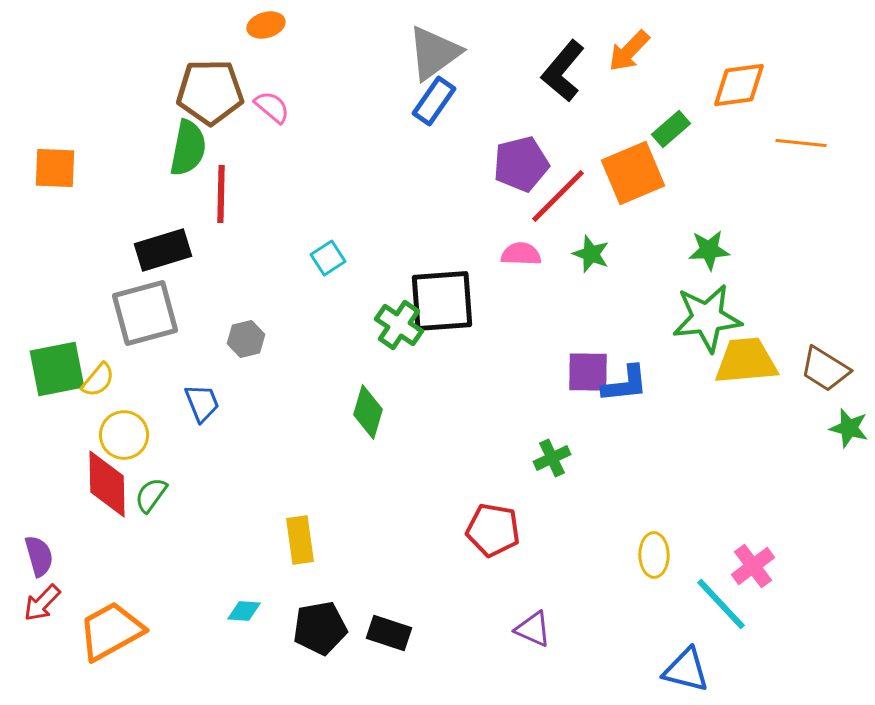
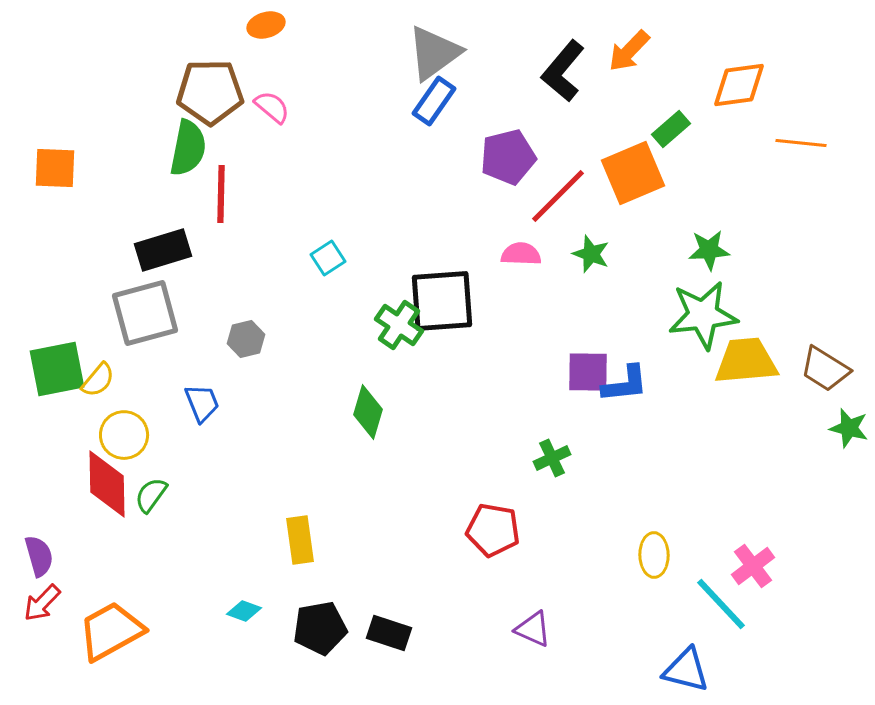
purple pentagon at (521, 164): moved 13 px left, 7 px up
green star at (707, 318): moved 4 px left, 3 px up
cyan diamond at (244, 611): rotated 16 degrees clockwise
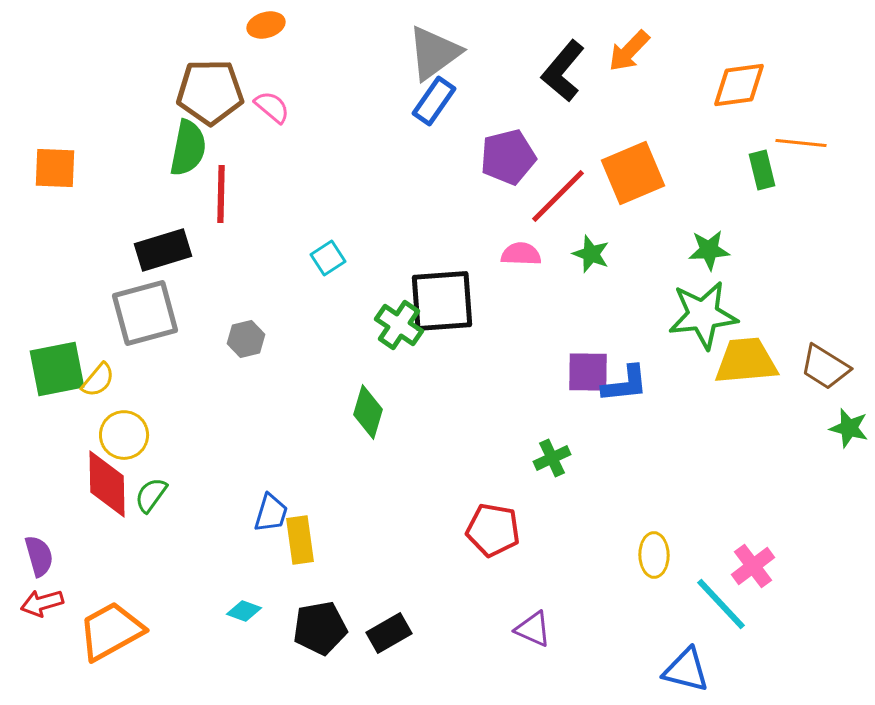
green rectangle at (671, 129): moved 91 px right, 41 px down; rotated 63 degrees counterclockwise
brown trapezoid at (825, 369): moved 2 px up
blue trapezoid at (202, 403): moved 69 px right, 110 px down; rotated 39 degrees clockwise
red arrow at (42, 603): rotated 30 degrees clockwise
black rectangle at (389, 633): rotated 48 degrees counterclockwise
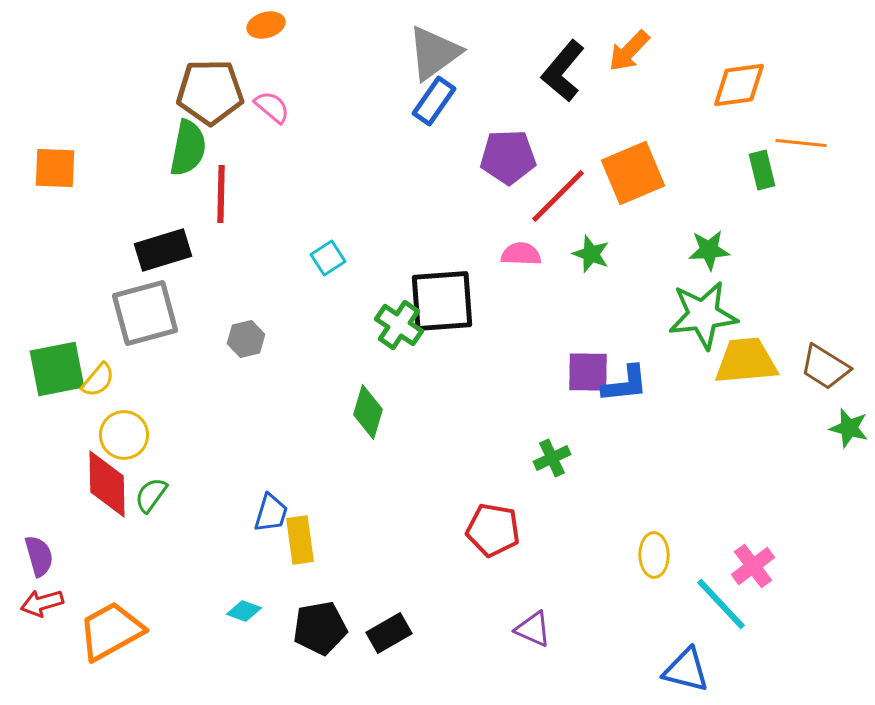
purple pentagon at (508, 157): rotated 12 degrees clockwise
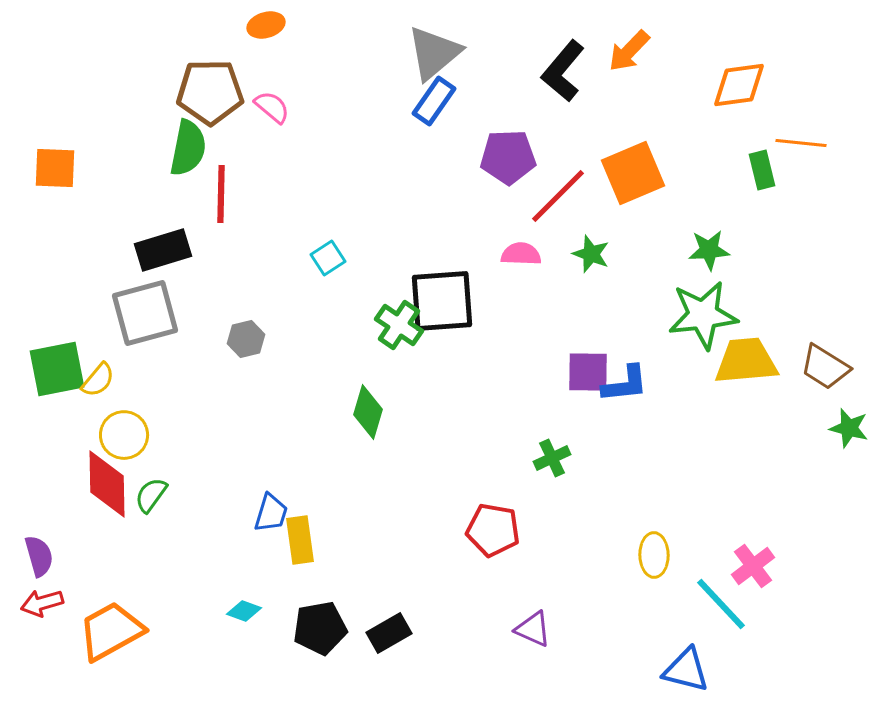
gray triangle at (434, 53): rotated 4 degrees counterclockwise
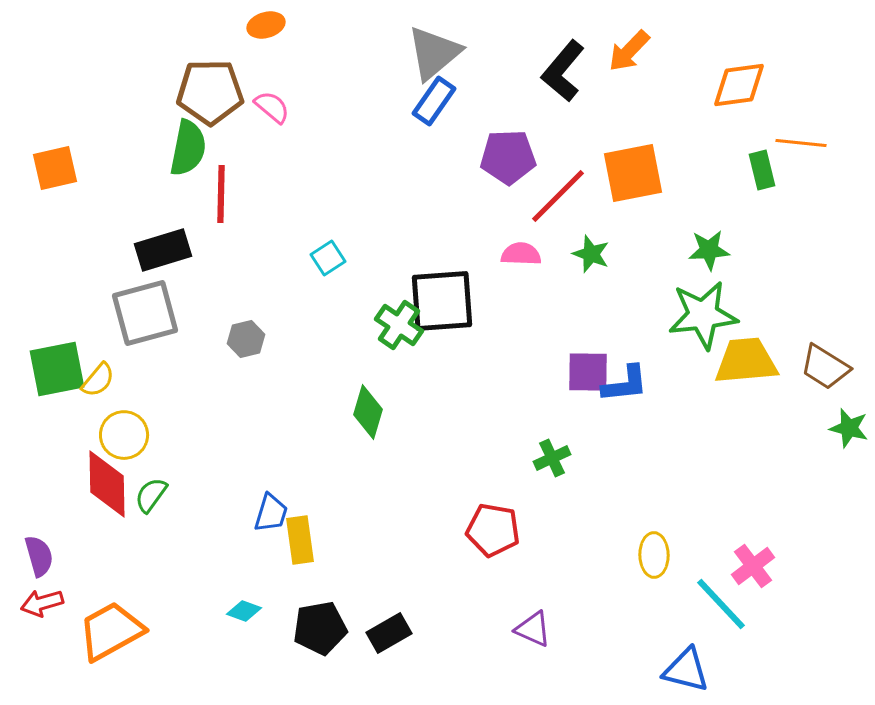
orange square at (55, 168): rotated 15 degrees counterclockwise
orange square at (633, 173): rotated 12 degrees clockwise
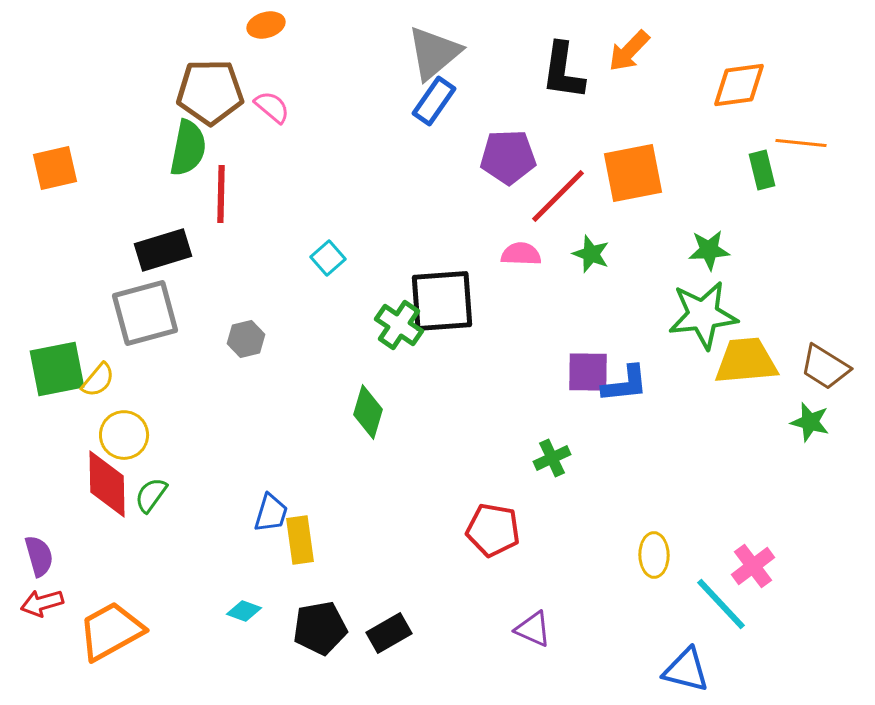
black L-shape at (563, 71): rotated 32 degrees counterclockwise
cyan square at (328, 258): rotated 8 degrees counterclockwise
green star at (849, 428): moved 39 px left, 6 px up
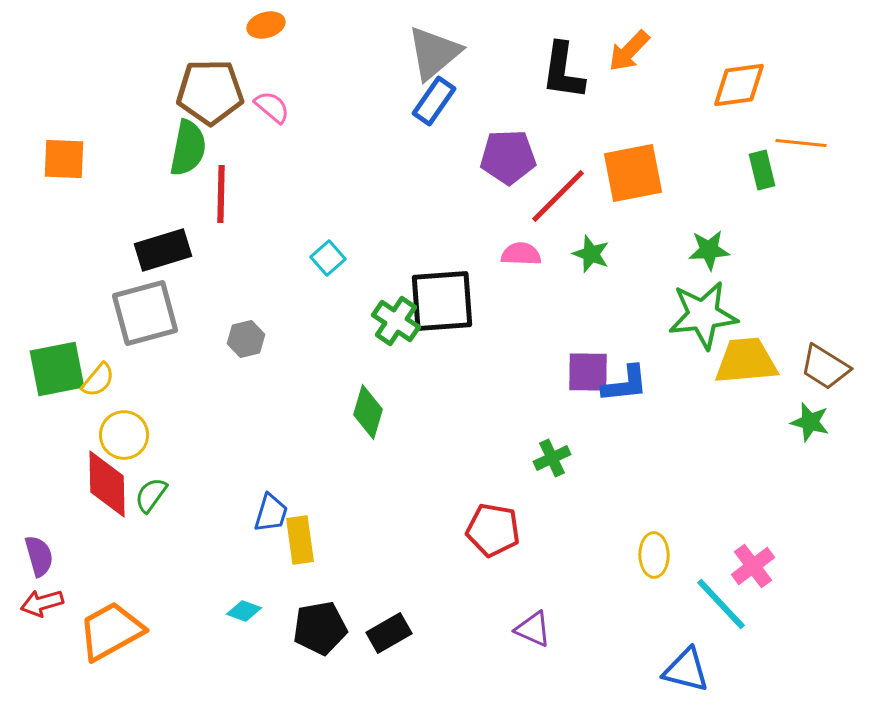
orange square at (55, 168): moved 9 px right, 9 px up; rotated 15 degrees clockwise
green cross at (399, 325): moved 3 px left, 4 px up
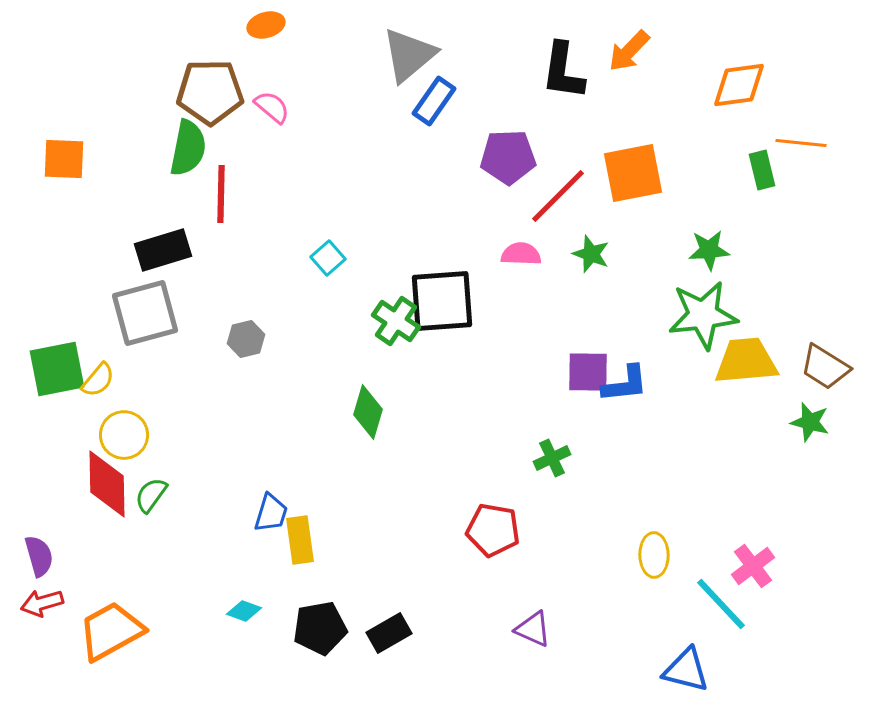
gray triangle at (434, 53): moved 25 px left, 2 px down
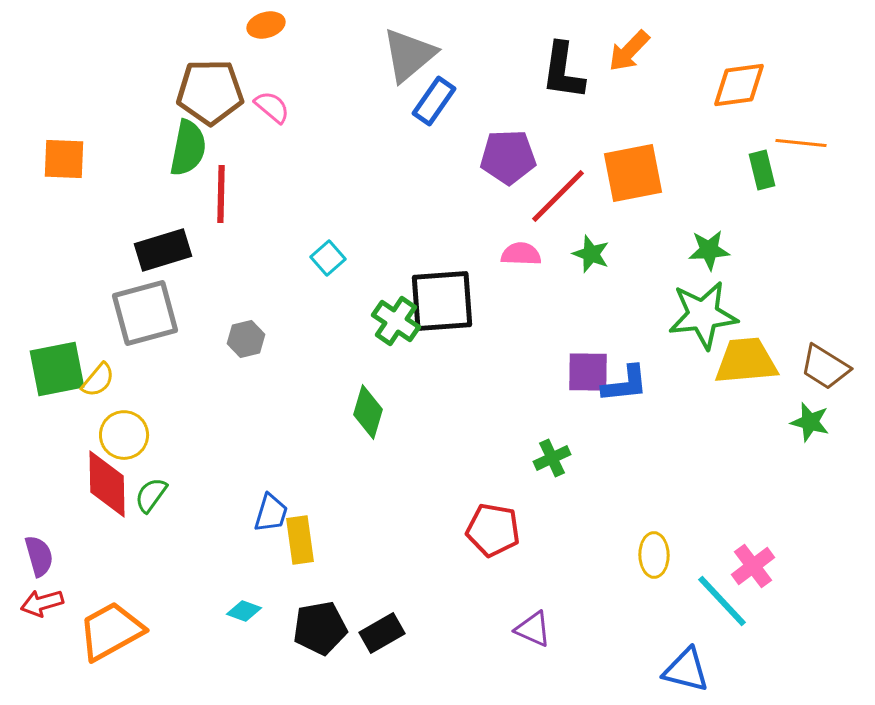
cyan line at (721, 604): moved 1 px right, 3 px up
black rectangle at (389, 633): moved 7 px left
